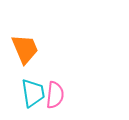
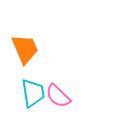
pink semicircle: moved 3 px right, 1 px down; rotated 128 degrees clockwise
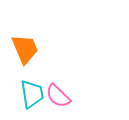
cyan trapezoid: moved 1 px left, 1 px down
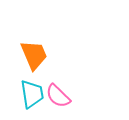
orange trapezoid: moved 9 px right, 6 px down
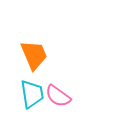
pink semicircle: rotated 8 degrees counterclockwise
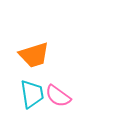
orange trapezoid: rotated 96 degrees clockwise
